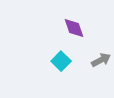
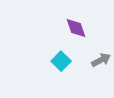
purple diamond: moved 2 px right
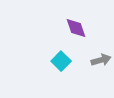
gray arrow: rotated 12 degrees clockwise
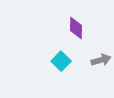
purple diamond: rotated 20 degrees clockwise
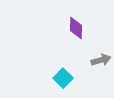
cyan square: moved 2 px right, 17 px down
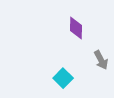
gray arrow: rotated 78 degrees clockwise
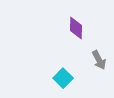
gray arrow: moved 2 px left
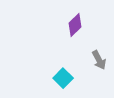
purple diamond: moved 1 px left, 3 px up; rotated 45 degrees clockwise
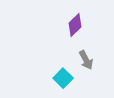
gray arrow: moved 13 px left
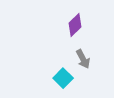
gray arrow: moved 3 px left, 1 px up
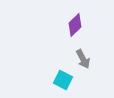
cyan square: moved 2 px down; rotated 18 degrees counterclockwise
